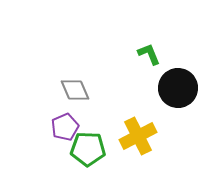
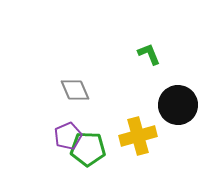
black circle: moved 17 px down
purple pentagon: moved 3 px right, 9 px down
yellow cross: rotated 12 degrees clockwise
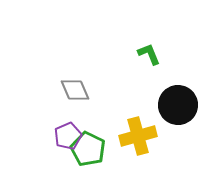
green pentagon: rotated 24 degrees clockwise
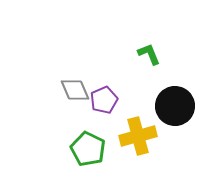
black circle: moved 3 px left, 1 px down
purple pentagon: moved 36 px right, 36 px up
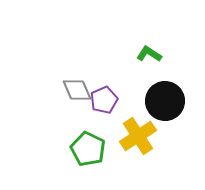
green L-shape: rotated 35 degrees counterclockwise
gray diamond: moved 2 px right
black circle: moved 10 px left, 5 px up
yellow cross: rotated 18 degrees counterclockwise
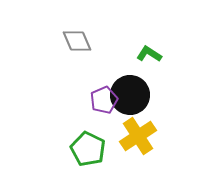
gray diamond: moved 49 px up
black circle: moved 35 px left, 6 px up
